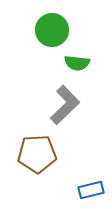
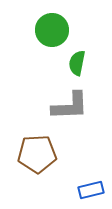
green semicircle: rotated 95 degrees clockwise
gray L-shape: moved 5 px right, 1 px down; rotated 42 degrees clockwise
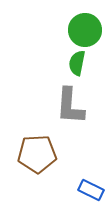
green circle: moved 33 px right
gray L-shape: rotated 96 degrees clockwise
blue rectangle: rotated 40 degrees clockwise
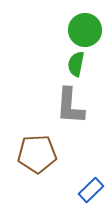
green semicircle: moved 1 px left, 1 px down
blue rectangle: rotated 70 degrees counterclockwise
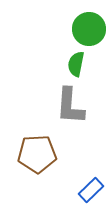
green circle: moved 4 px right, 1 px up
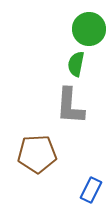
blue rectangle: rotated 20 degrees counterclockwise
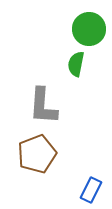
gray L-shape: moved 27 px left
brown pentagon: rotated 18 degrees counterclockwise
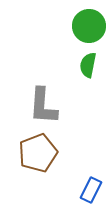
green circle: moved 3 px up
green semicircle: moved 12 px right, 1 px down
brown pentagon: moved 1 px right, 1 px up
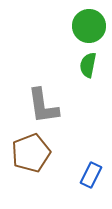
gray L-shape: rotated 12 degrees counterclockwise
brown pentagon: moved 7 px left
blue rectangle: moved 15 px up
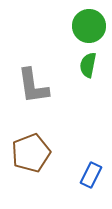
gray L-shape: moved 10 px left, 20 px up
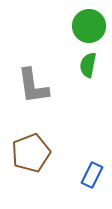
blue rectangle: moved 1 px right
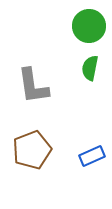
green semicircle: moved 2 px right, 3 px down
brown pentagon: moved 1 px right, 3 px up
blue rectangle: moved 19 px up; rotated 40 degrees clockwise
